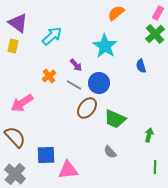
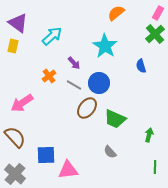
purple arrow: moved 2 px left, 2 px up
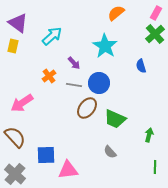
pink rectangle: moved 2 px left
gray line: rotated 21 degrees counterclockwise
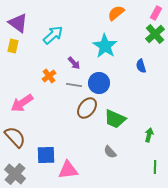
cyan arrow: moved 1 px right, 1 px up
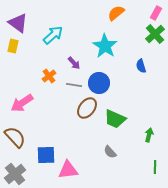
gray cross: rotated 10 degrees clockwise
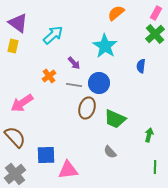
blue semicircle: rotated 24 degrees clockwise
brown ellipse: rotated 20 degrees counterclockwise
